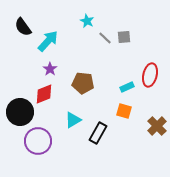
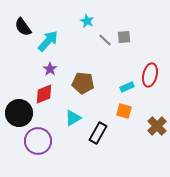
gray line: moved 2 px down
black circle: moved 1 px left, 1 px down
cyan triangle: moved 2 px up
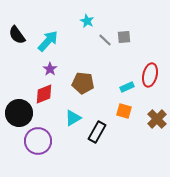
black semicircle: moved 6 px left, 8 px down
brown cross: moved 7 px up
black rectangle: moved 1 px left, 1 px up
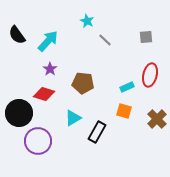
gray square: moved 22 px right
red diamond: rotated 40 degrees clockwise
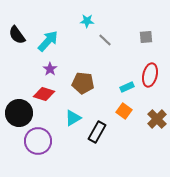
cyan star: rotated 24 degrees counterclockwise
orange square: rotated 21 degrees clockwise
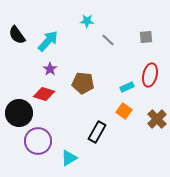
gray line: moved 3 px right
cyan triangle: moved 4 px left, 40 px down
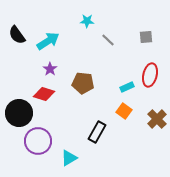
cyan arrow: rotated 15 degrees clockwise
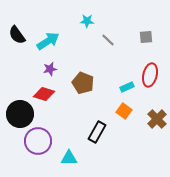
purple star: rotated 24 degrees clockwise
brown pentagon: rotated 15 degrees clockwise
black circle: moved 1 px right, 1 px down
cyan triangle: rotated 30 degrees clockwise
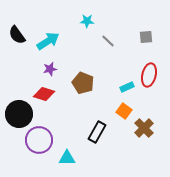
gray line: moved 1 px down
red ellipse: moved 1 px left
black circle: moved 1 px left
brown cross: moved 13 px left, 9 px down
purple circle: moved 1 px right, 1 px up
cyan triangle: moved 2 px left
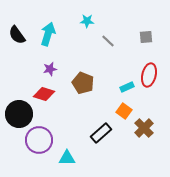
cyan arrow: moved 7 px up; rotated 40 degrees counterclockwise
black rectangle: moved 4 px right, 1 px down; rotated 20 degrees clockwise
